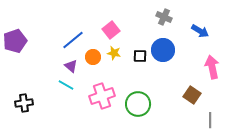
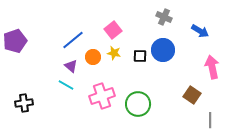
pink square: moved 2 px right
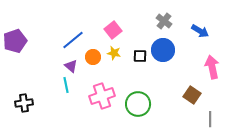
gray cross: moved 4 px down; rotated 14 degrees clockwise
cyan line: rotated 49 degrees clockwise
gray line: moved 1 px up
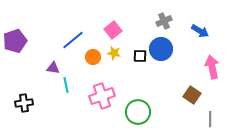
gray cross: rotated 28 degrees clockwise
blue circle: moved 2 px left, 1 px up
purple triangle: moved 18 px left, 2 px down; rotated 32 degrees counterclockwise
green circle: moved 8 px down
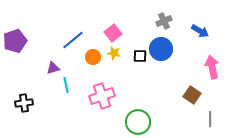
pink square: moved 3 px down
purple triangle: rotated 24 degrees counterclockwise
green circle: moved 10 px down
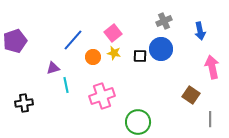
blue arrow: rotated 48 degrees clockwise
blue line: rotated 10 degrees counterclockwise
brown square: moved 1 px left
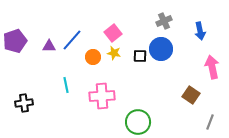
blue line: moved 1 px left
purple triangle: moved 4 px left, 22 px up; rotated 16 degrees clockwise
pink cross: rotated 15 degrees clockwise
gray line: moved 3 px down; rotated 21 degrees clockwise
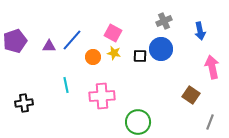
pink square: rotated 24 degrees counterclockwise
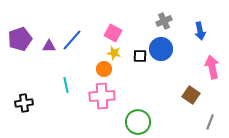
purple pentagon: moved 5 px right, 2 px up
orange circle: moved 11 px right, 12 px down
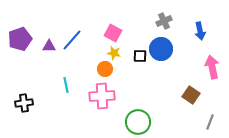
orange circle: moved 1 px right
